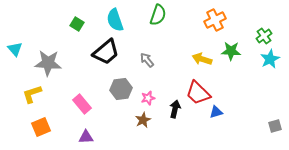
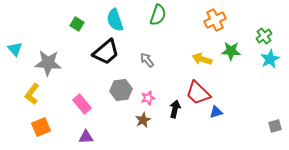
gray hexagon: moved 1 px down
yellow L-shape: rotated 35 degrees counterclockwise
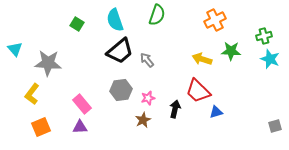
green semicircle: moved 1 px left
green cross: rotated 21 degrees clockwise
black trapezoid: moved 14 px right, 1 px up
cyan star: rotated 24 degrees counterclockwise
red trapezoid: moved 2 px up
purple triangle: moved 6 px left, 10 px up
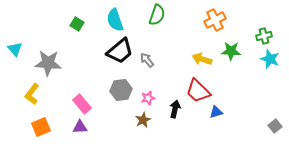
gray square: rotated 24 degrees counterclockwise
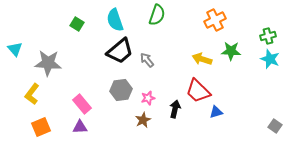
green cross: moved 4 px right
gray square: rotated 16 degrees counterclockwise
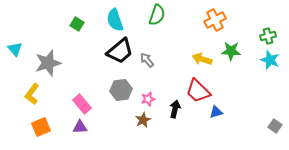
cyan star: moved 1 px down
gray star: rotated 20 degrees counterclockwise
pink star: moved 1 px down
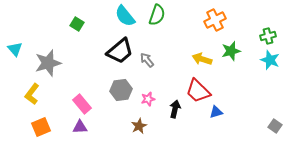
cyan semicircle: moved 10 px right, 4 px up; rotated 20 degrees counterclockwise
green star: rotated 18 degrees counterclockwise
brown star: moved 4 px left, 6 px down
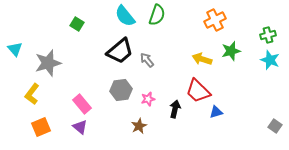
green cross: moved 1 px up
purple triangle: rotated 42 degrees clockwise
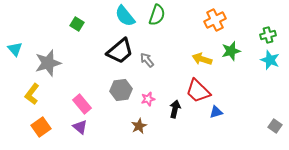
orange square: rotated 12 degrees counterclockwise
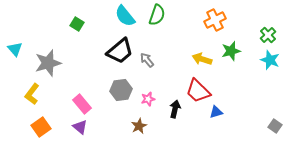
green cross: rotated 28 degrees counterclockwise
